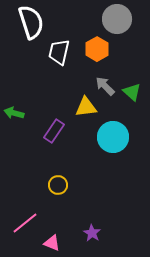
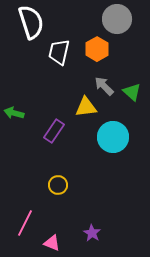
gray arrow: moved 1 px left
pink line: rotated 24 degrees counterclockwise
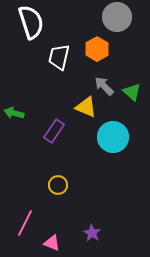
gray circle: moved 2 px up
white trapezoid: moved 5 px down
yellow triangle: rotated 30 degrees clockwise
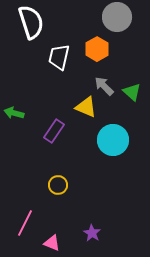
cyan circle: moved 3 px down
